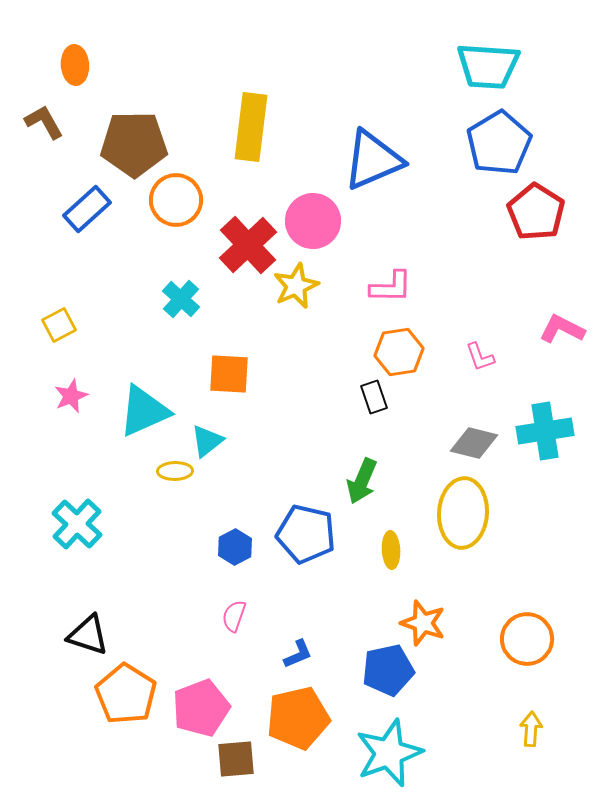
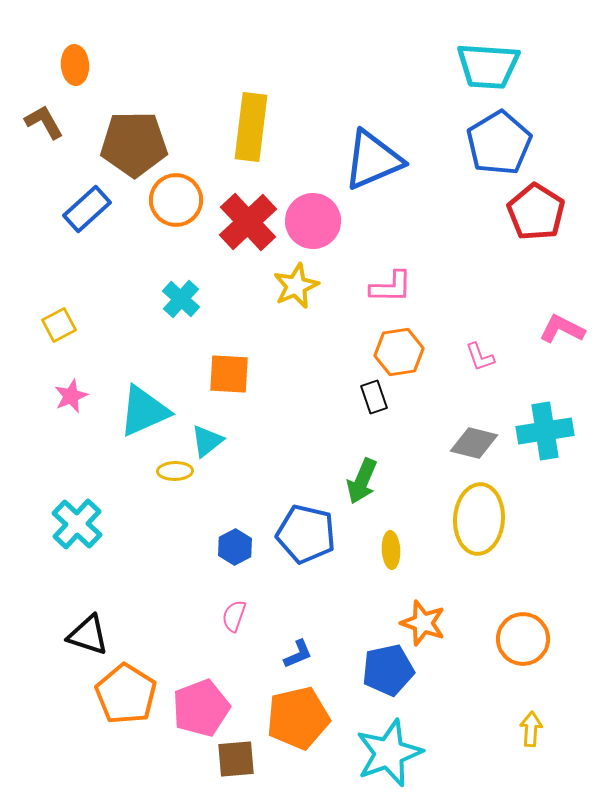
red cross at (248, 245): moved 23 px up
yellow ellipse at (463, 513): moved 16 px right, 6 px down
orange circle at (527, 639): moved 4 px left
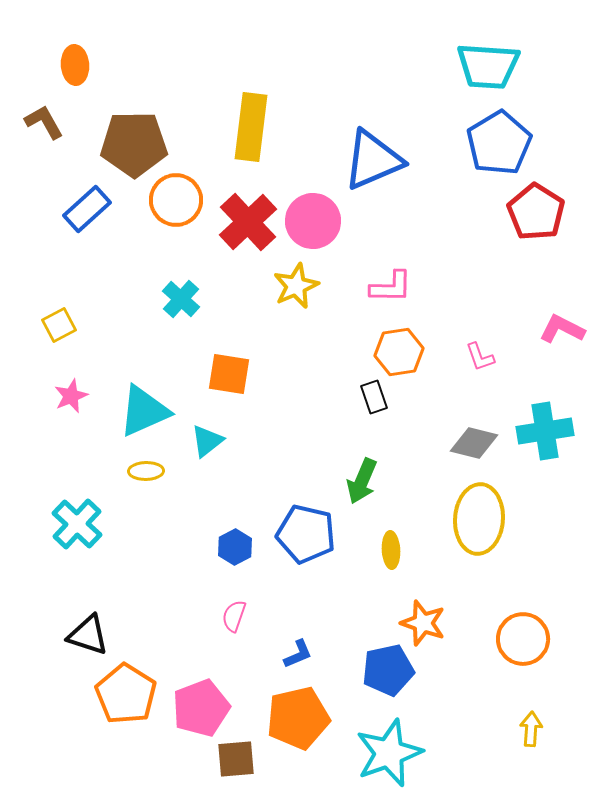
orange square at (229, 374): rotated 6 degrees clockwise
yellow ellipse at (175, 471): moved 29 px left
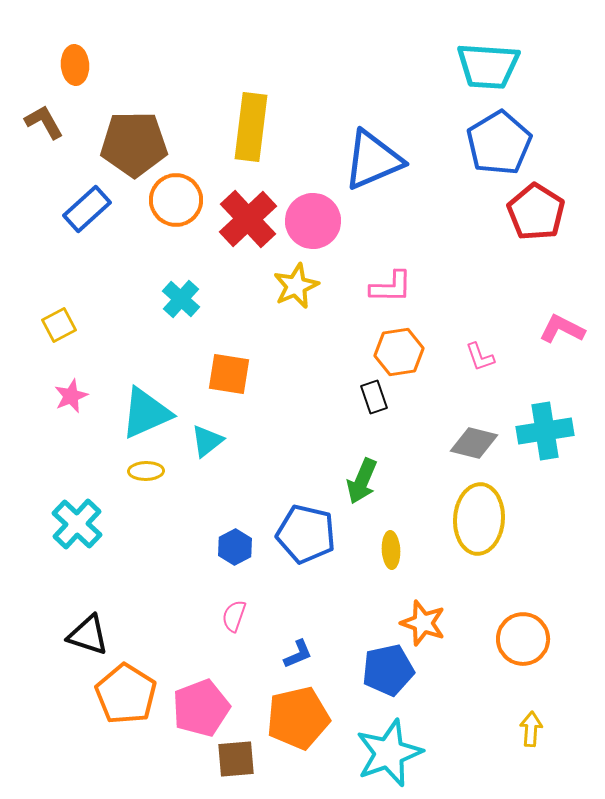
red cross at (248, 222): moved 3 px up
cyan triangle at (144, 411): moved 2 px right, 2 px down
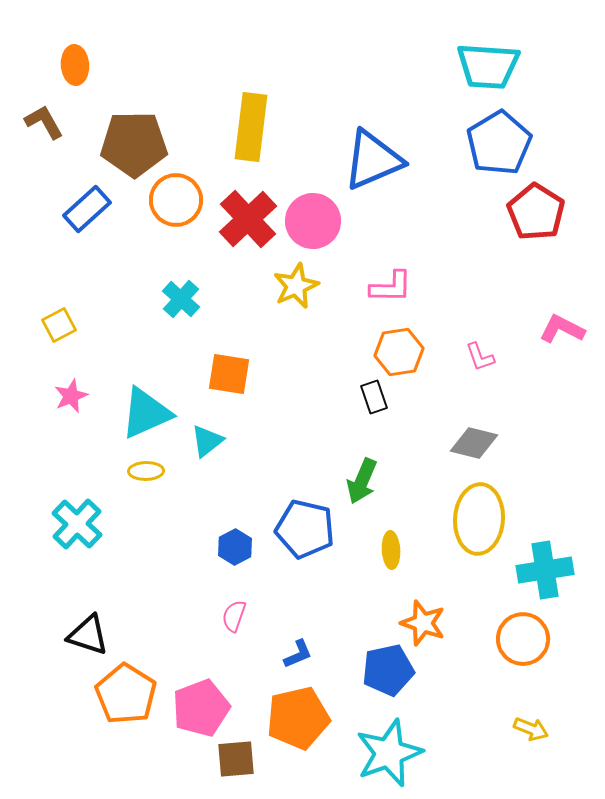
cyan cross at (545, 431): moved 139 px down
blue pentagon at (306, 534): moved 1 px left, 5 px up
yellow arrow at (531, 729): rotated 108 degrees clockwise
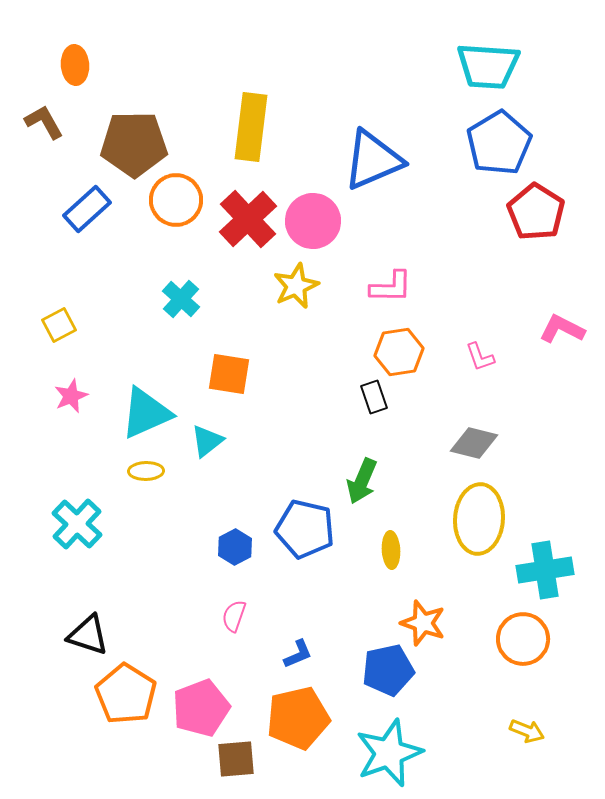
yellow arrow at (531, 729): moved 4 px left, 2 px down
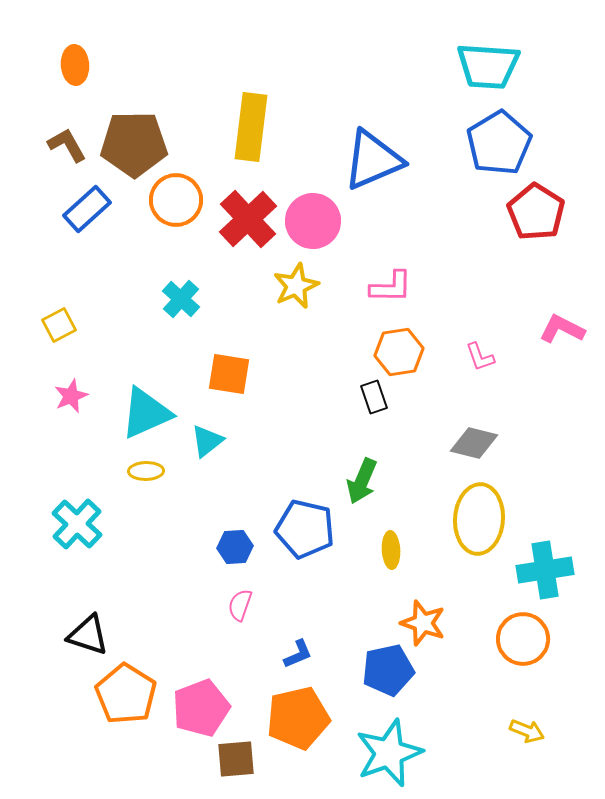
brown L-shape at (44, 122): moved 23 px right, 23 px down
blue hexagon at (235, 547): rotated 24 degrees clockwise
pink semicircle at (234, 616): moved 6 px right, 11 px up
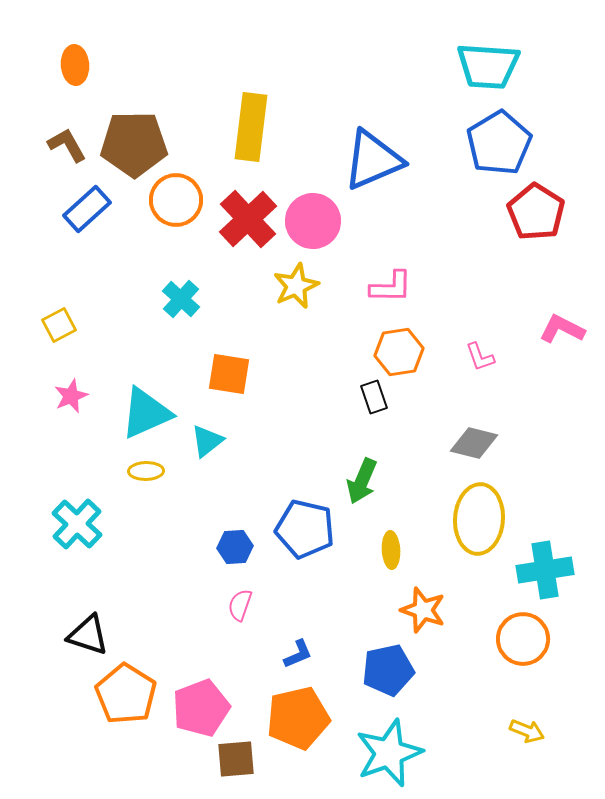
orange star at (423, 623): moved 13 px up
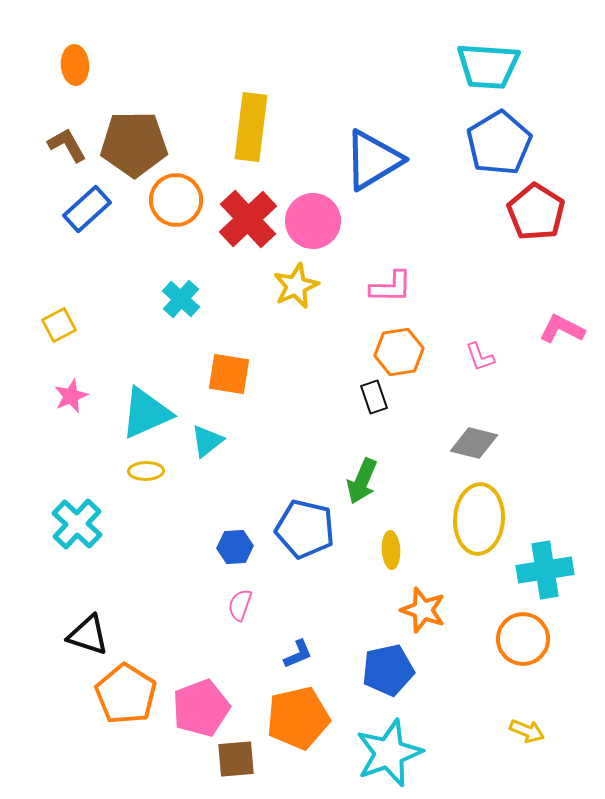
blue triangle at (373, 160): rotated 8 degrees counterclockwise
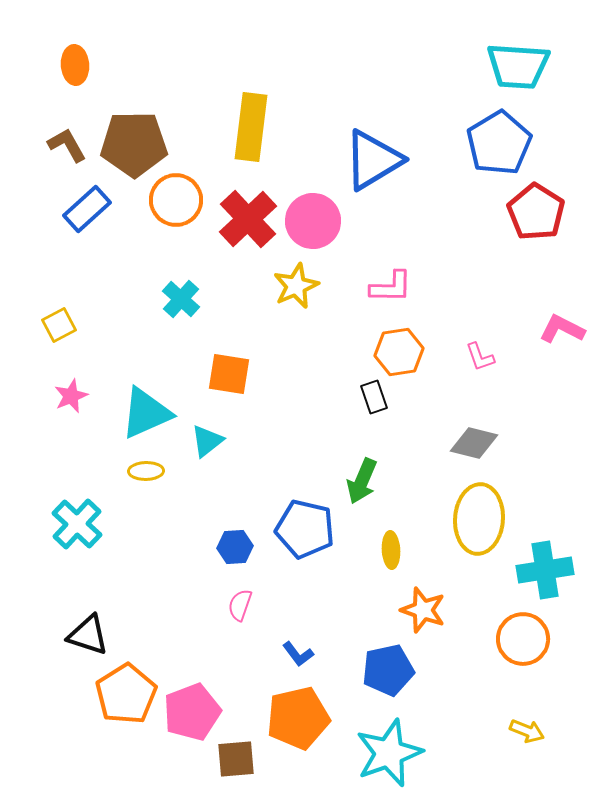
cyan trapezoid at (488, 66): moved 30 px right
blue L-shape at (298, 654): rotated 76 degrees clockwise
orange pentagon at (126, 694): rotated 8 degrees clockwise
pink pentagon at (201, 708): moved 9 px left, 4 px down
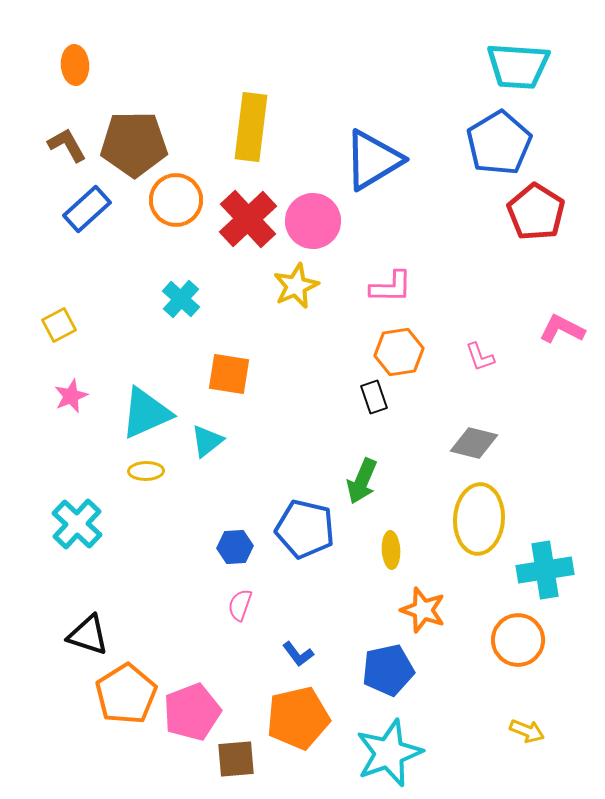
orange circle at (523, 639): moved 5 px left, 1 px down
